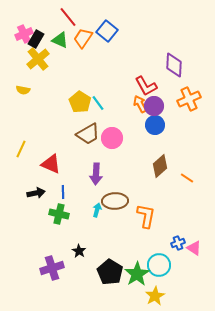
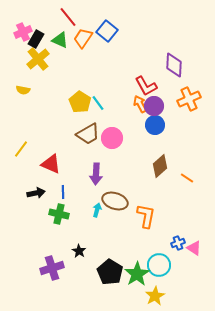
pink cross: moved 1 px left, 2 px up
yellow line: rotated 12 degrees clockwise
brown ellipse: rotated 20 degrees clockwise
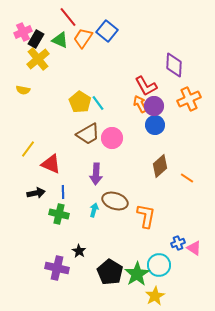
yellow line: moved 7 px right
cyan arrow: moved 3 px left
purple cross: moved 5 px right; rotated 30 degrees clockwise
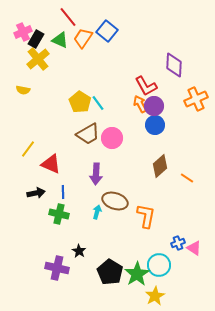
orange cross: moved 7 px right
cyan arrow: moved 3 px right, 2 px down
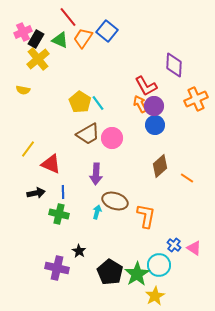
blue cross: moved 4 px left, 2 px down; rotated 32 degrees counterclockwise
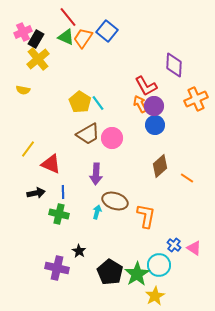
green triangle: moved 6 px right, 3 px up
